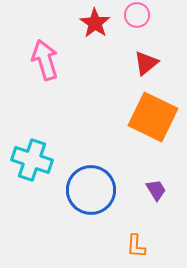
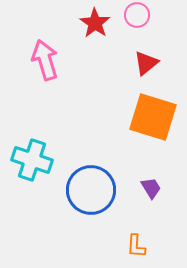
orange square: rotated 9 degrees counterclockwise
purple trapezoid: moved 5 px left, 2 px up
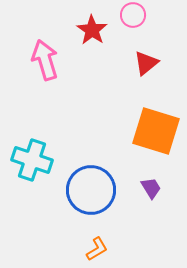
pink circle: moved 4 px left
red star: moved 3 px left, 7 px down
orange square: moved 3 px right, 14 px down
orange L-shape: moved 39 px left, 3 px down; rotated 125 degrees counterclockwise
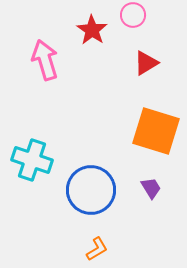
red triangle: rotated 8 degrees clockwise
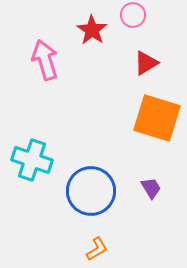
orange square: moved 1 px right, 13 px up
blue circle: moved 1 px down
